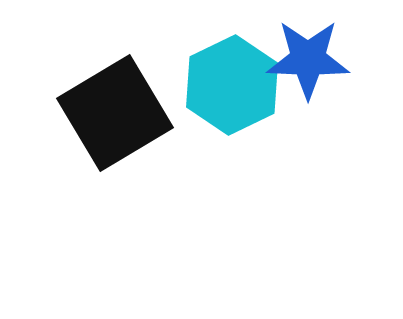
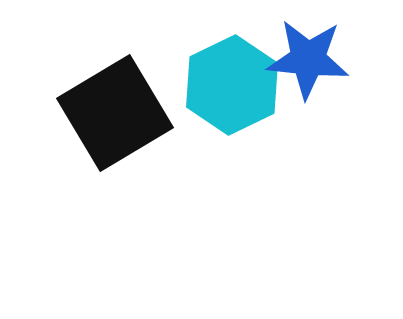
blue star: rotated 4 degrees clockwise
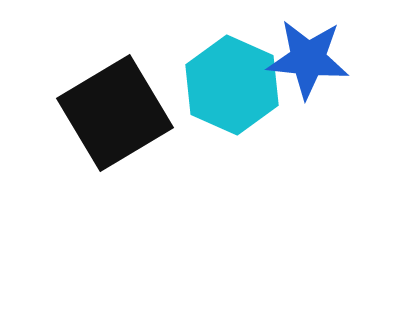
cyan hexagon: rotated 10 degrees counterclockwise
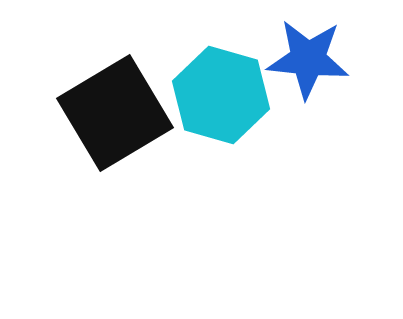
cyan hexagon: moved 11 px left, 10 px down; rotated 8 degrees counterclockwise
